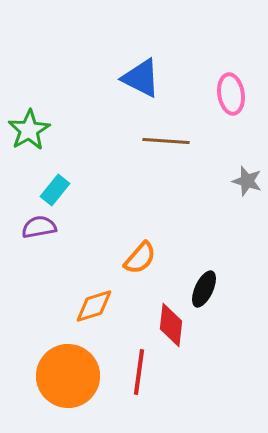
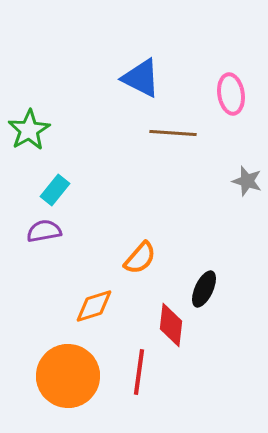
brown line: moved 7 px right, 8 px up
purple semicircle: moved 5 px right, 4 px down
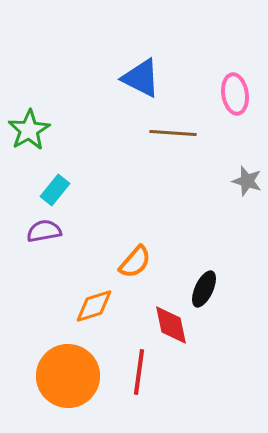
pink ellipse: moved 4 px right
orange semicircle: moved 5 px left, 4 px down
red diamond: rotated 18 degrees counterclockwise
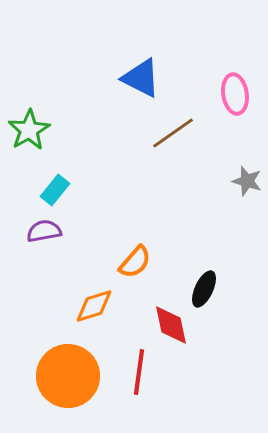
brown line: rotated 39 degrees counterclockwise
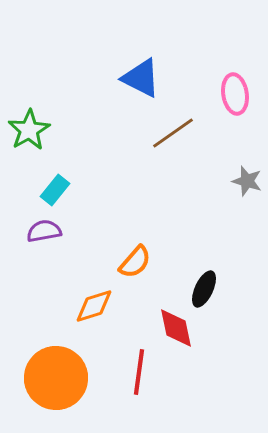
red diamond: moved 5 px right, 3 px down
orange circle: moved 12 px left, 2 px down
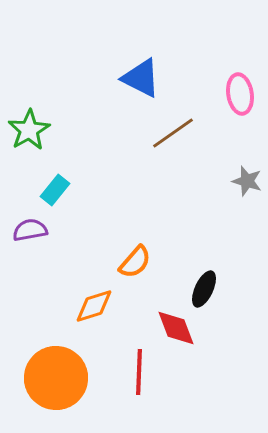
pink ellipse: moved 5 px right
purple semicircle: moved 14 px left, 1 px up
red diamond: rotated 9 degrees counterclockwise
red line: rotated 6 degrees counterclockwise
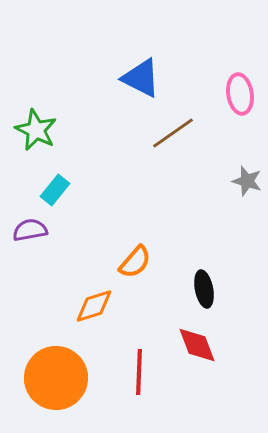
green star: moved 7 px right; rotated 15 degrees counterclockwise
black ellipse: rotated 36 degrees counterclockwise
red diamond: moved 21 px right, 17 px down
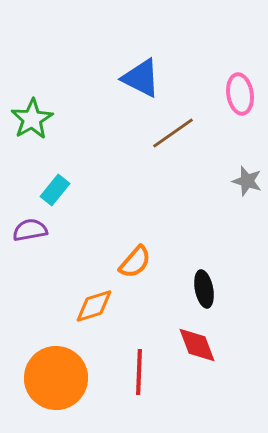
green star: moved 4 px left, 11 px up; rotated 15 degrees clockwise
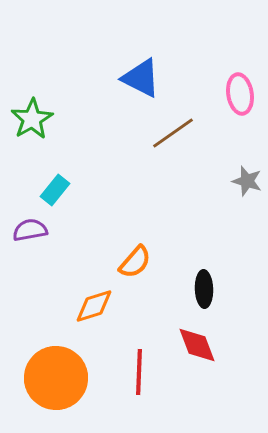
black ellipse: rotated 9 degrees clockwise
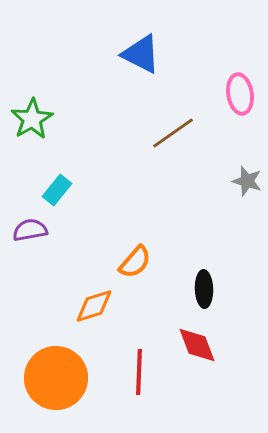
blue triangle: moved 24 px up
cyan rectangle: moved 2 px right
